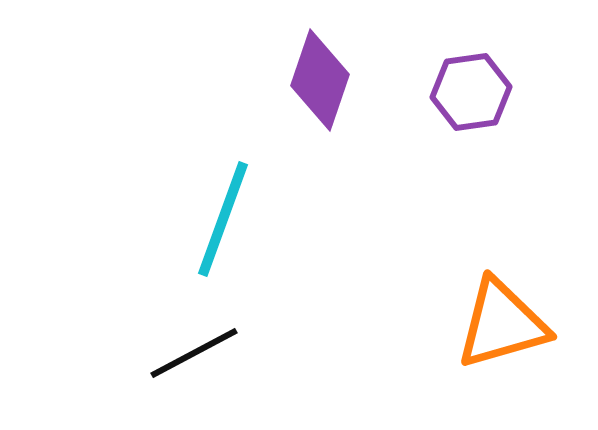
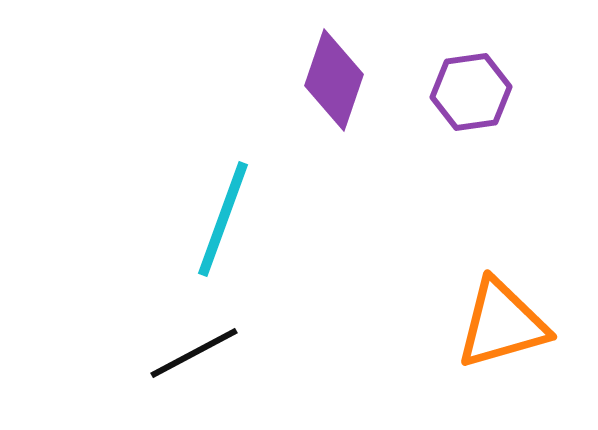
purple diamond: moved 14 px right
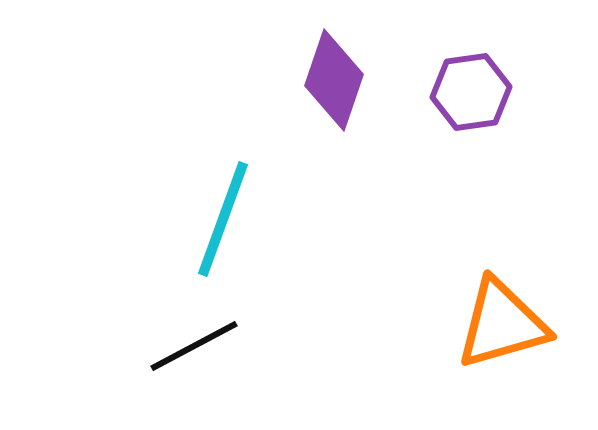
black line: moved 7 px up
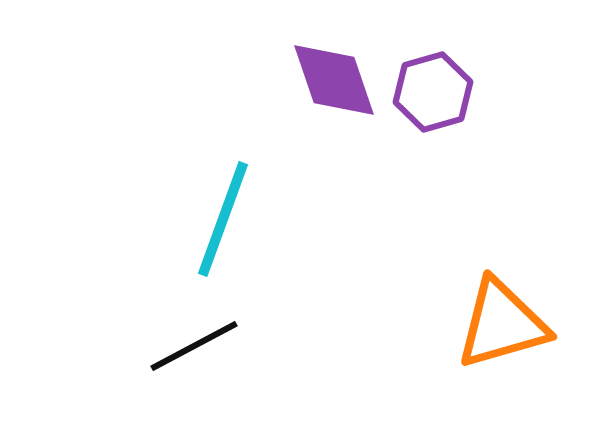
purple diamond: rotated 38 degrees counterclockwise
purple hexagon: moved 38 px left; rotated 8 degrees counterclockwise
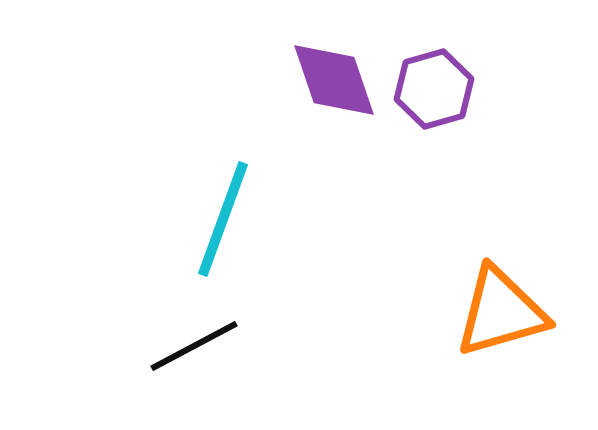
purple hexagon: moved 1 px right, 3 px up
orange triangle: moved 1 px left, 12 px up
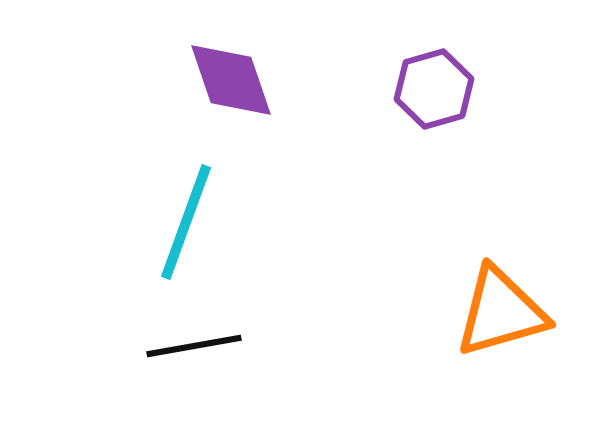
purple diamond: moved 103 px left
cyan line: moved 37 px left, 3 px down
black line: rotated 18 degrees clockwise
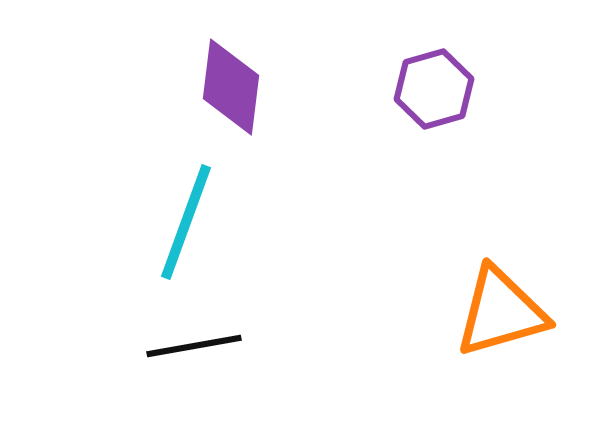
purple diamond: moved 7 px down; rotated 26 degrees clockwise
